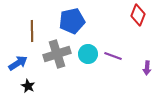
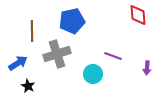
red diamond: rotated 25 degrees counterclockwise
cyan circle: moved 5 px right, 20 px down
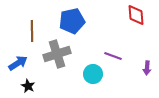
red diamond: moved 2 px left
